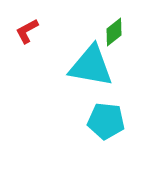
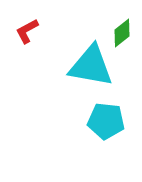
green diamond: moved 8 px right, 1 px down
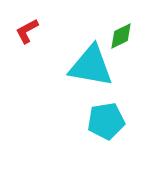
green diamond: moved 1 px left, 3 px down; rotated 12 degrees clockwise
cyan pentagon: rotated 15 degrees counterclockwise
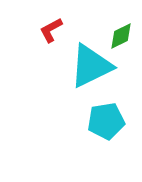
red L-shape: moved 24 px right, 1 px up
cyan triangle: rotated 36 degrees counterclockwise
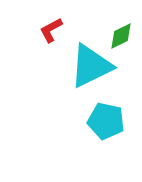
cyan pentagon: rotated 21 degrees clockwise
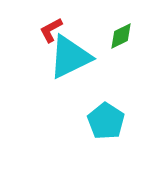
cyan triangle: moved 21 px left, 9 px up
cyan pentagon: rotated 21 degrees clockwise
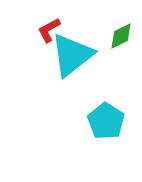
red L-shape: moved 2 px left
cyan triangle: moved 2 px right, 2 px up; rotated 12 degrees counterclockwise
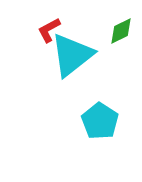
green diamond: moved 5 px up
cyan pentagon: moved 6 px left
